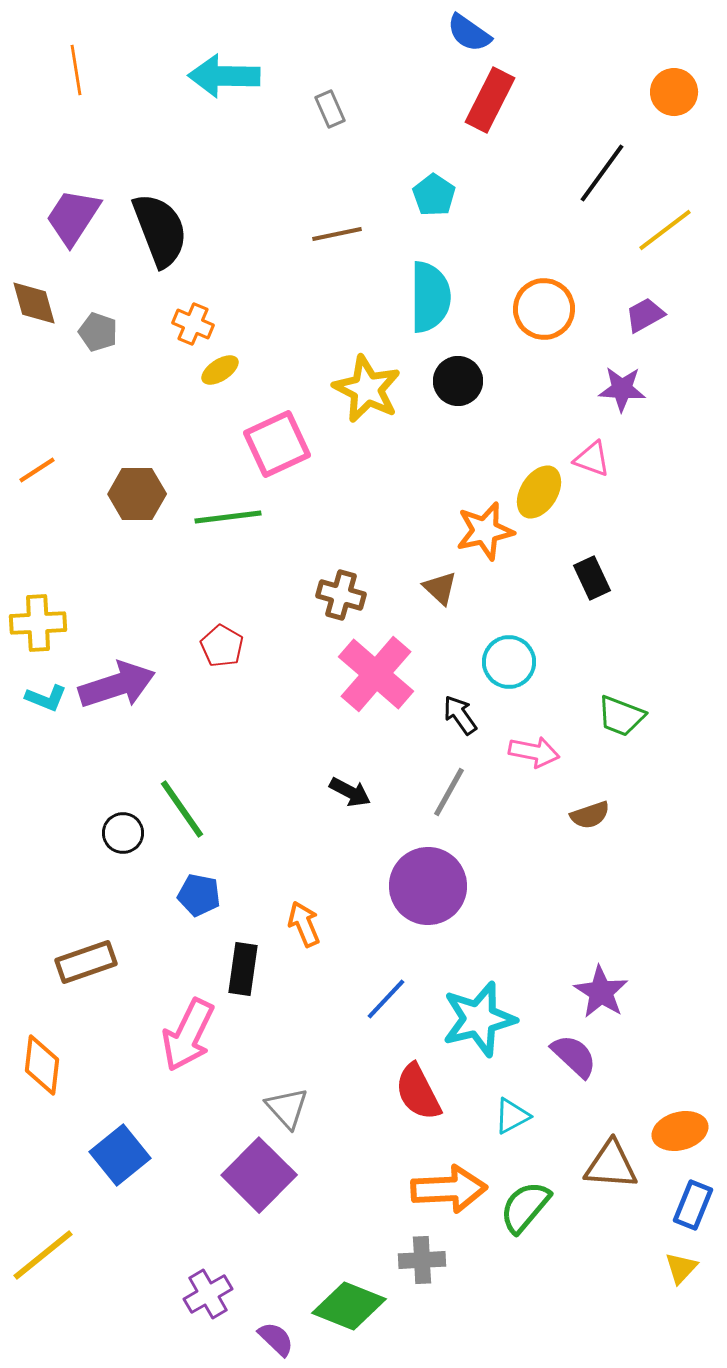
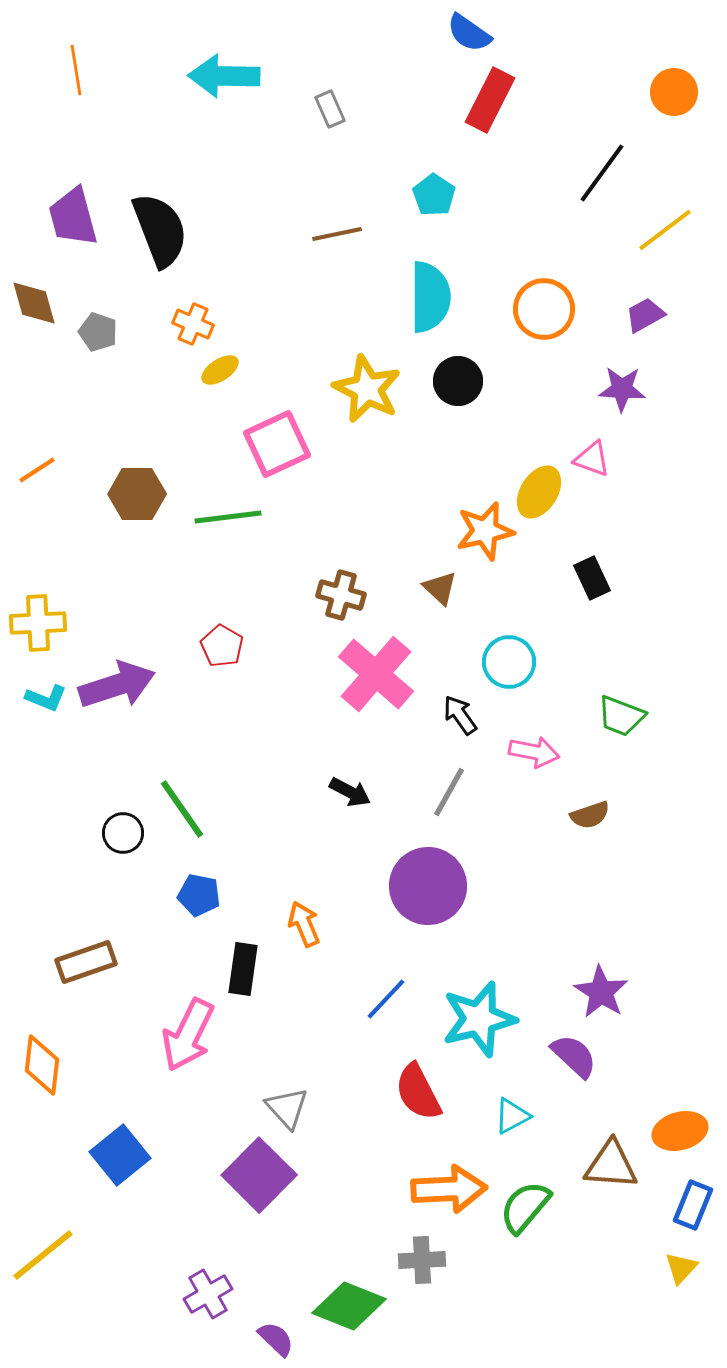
purple trapezoid at (73, 217): rotated 48 degrees counterclockwise
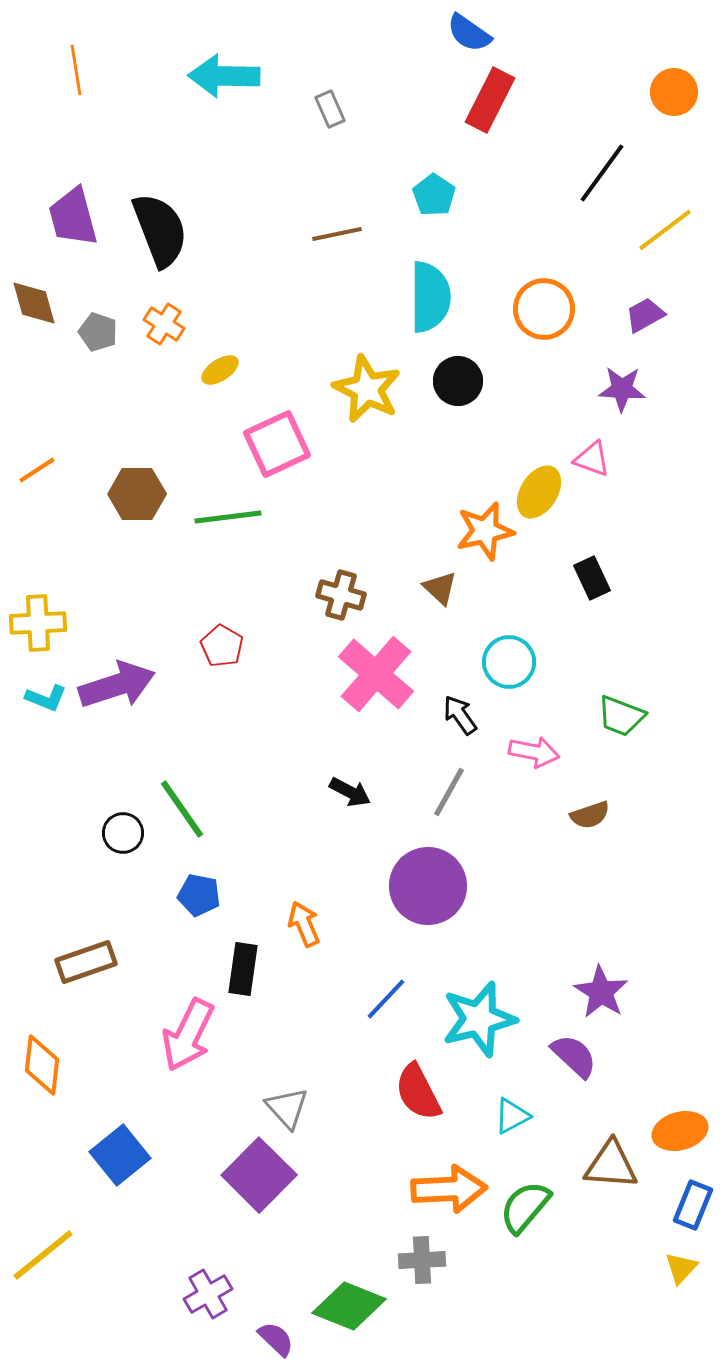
orange cross at (193, 324): moved 29 px left; rotated 9 degrees clockwise
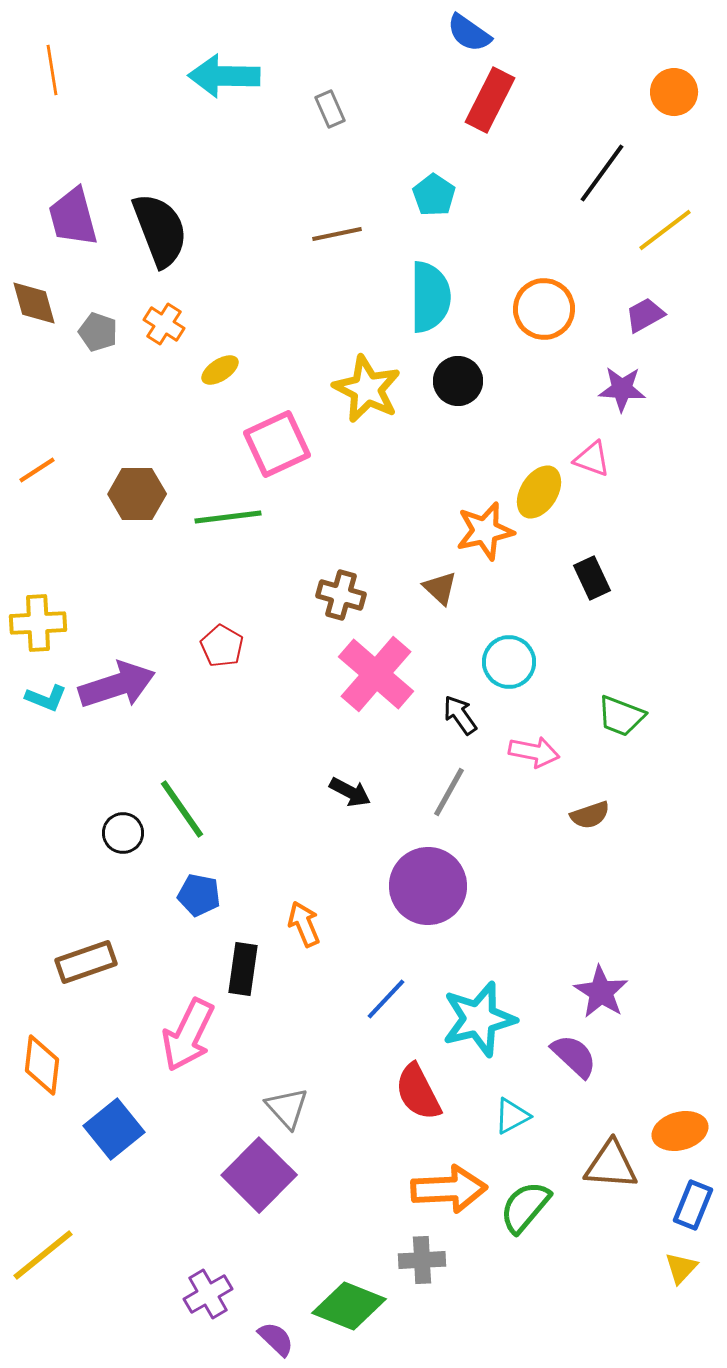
orange line at (76, 70): moved 24 px left
blue square at (120, 1155): moved 6 px left, 26 px up
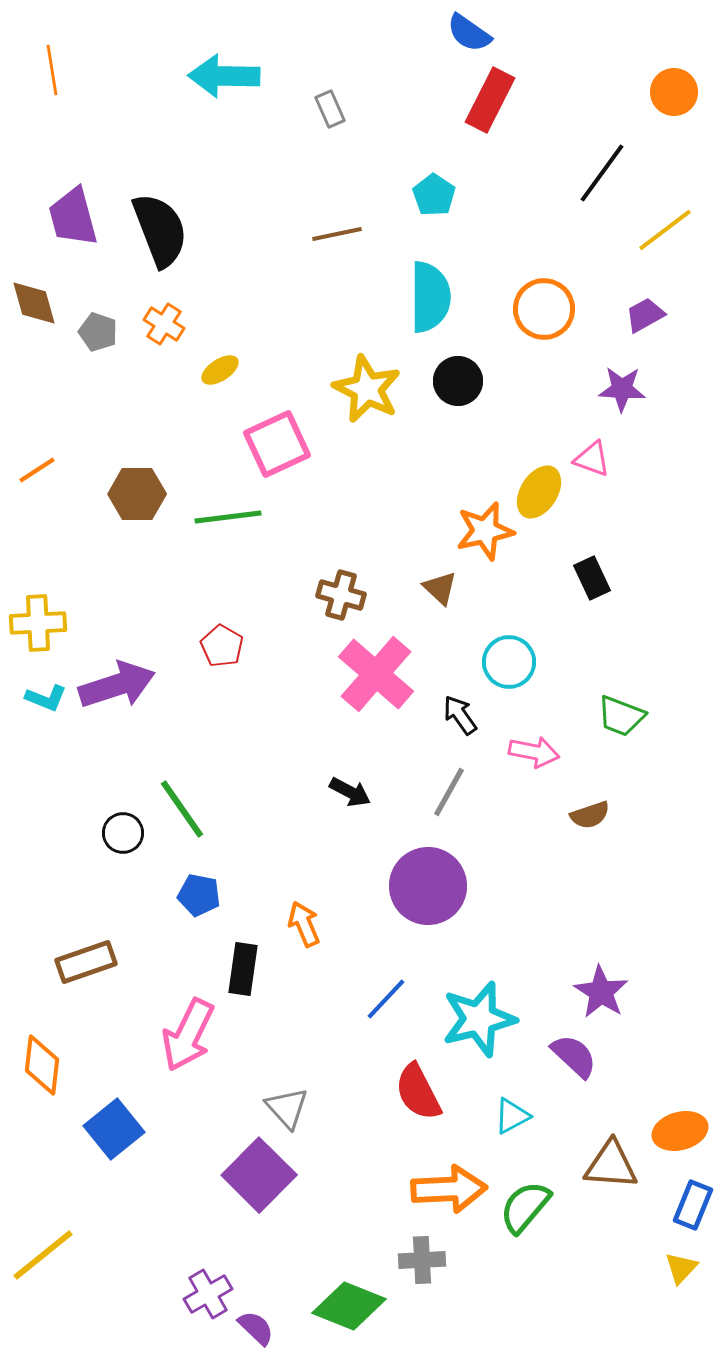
purple semicircle at (276, 1339): moved 20 px left, 11 px up
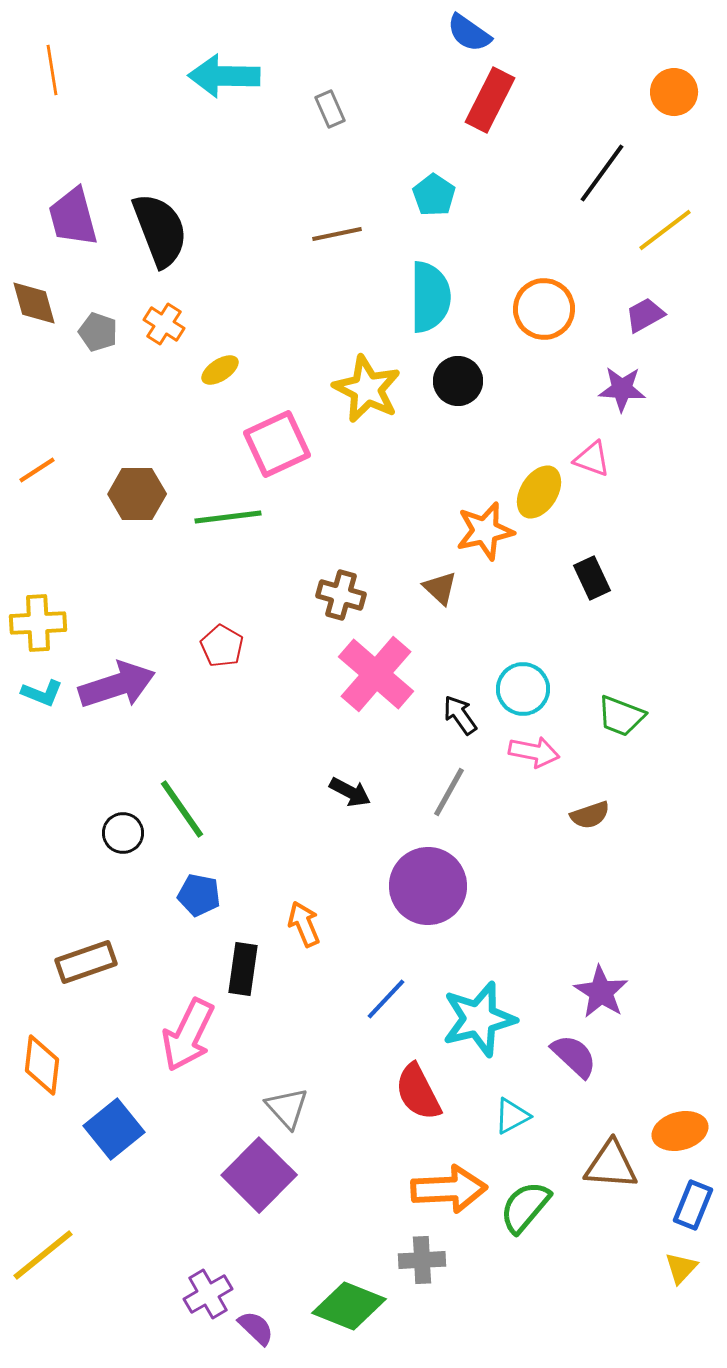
cyan circle at (509, 662): moved 14 px right, 27 px down
cyan L-shape at (46, 698): moved 4 px left, 5 px up
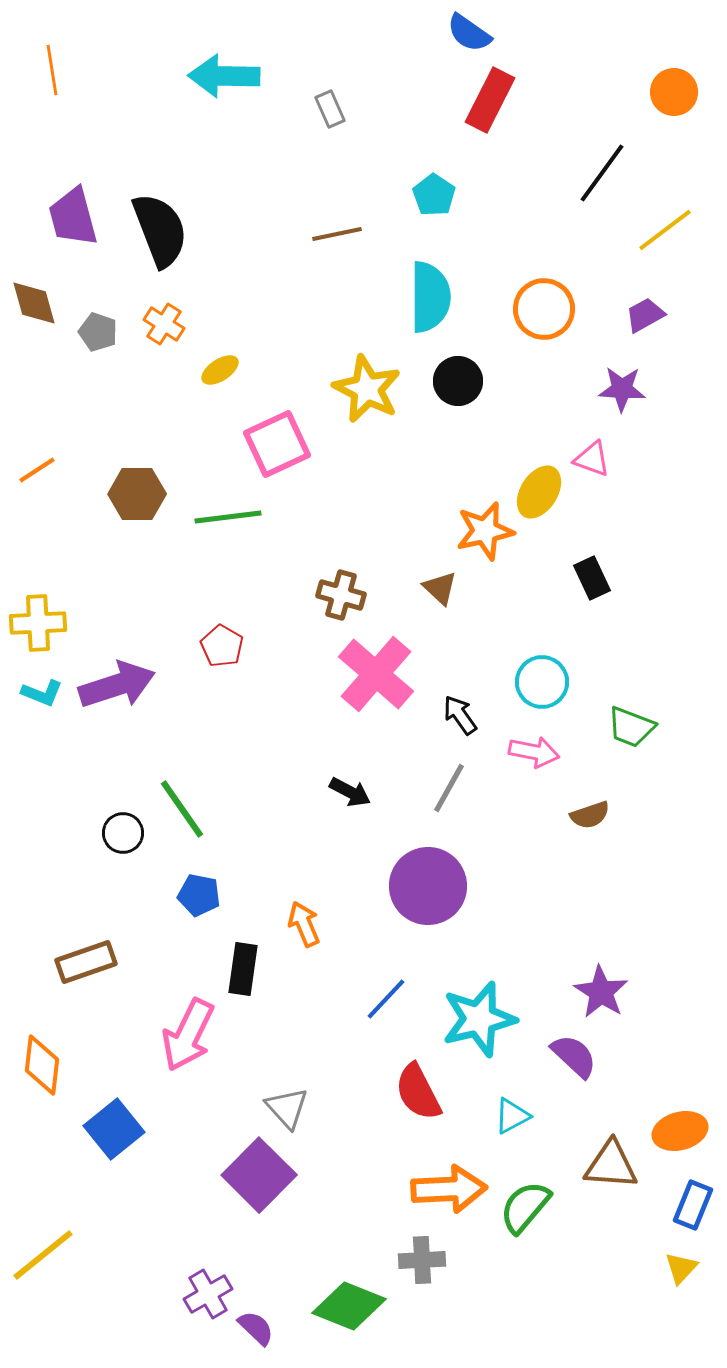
cyan circle at (523, 689): moved 19 px right, 7 px up
green trapezoid at (621, 716): moved 10 px right, 11 px down
gray line at (449, 792): moved 4 px up
